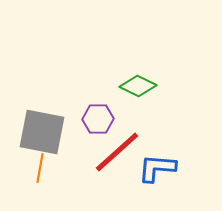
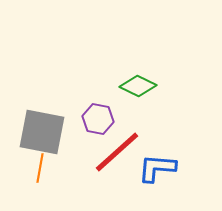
purple hexagon: rotated 12 degrees clockwise
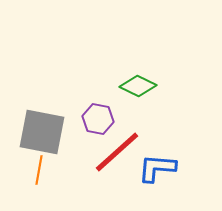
orange line: moved 1 px left, 2 px down
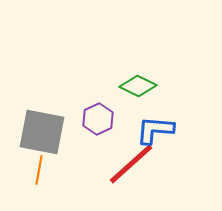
purple hexagon: rotated 24 degrees clockwise
red line: moved 14 px right, 12 px down
blue L-shape: moved 2 px left, 38 px up
